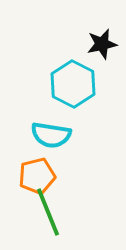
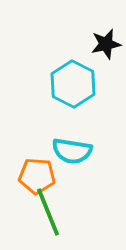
black star: moved 4 px right
cyan semicircle: moved 21 px right, 16 px down
orange pentagon: rotated 18 degrees clockwise
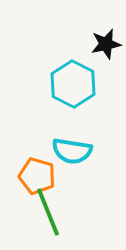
orange pentagon: rotated 12 degrees clockwise
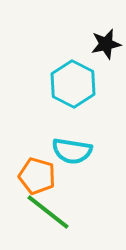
green line: rotated 30 degrees counterclockwise
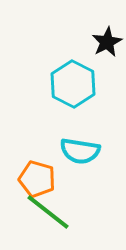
black star: moved 1 px right, 2 px up; rotated 16 degrees counterclockwise
cyan semicircle: moved 8 px right
orange pentagon: moved 3 px down
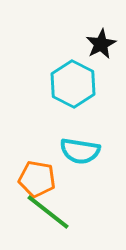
black star: moved 6 px left, 2 px down
orange pentagon: rotated 6 degrees counterclockwise
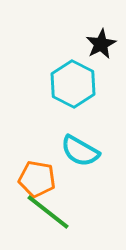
cyan semicircle: rotated 21 degrees clockwise
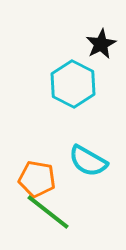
cyan semicircle: moved 8 px right, 10 px down
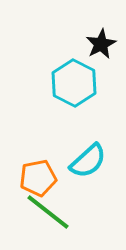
cyan hexagon: moved 1 px right, 1 px up
cyan semicircle: rotated 72 degrees counterclockwise
orange pentagon: moved 1 px right, 1 px up; rotated 21 degrees counterclockwise
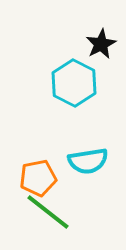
cyan semicircle: rotated 33 degrees clockwise
